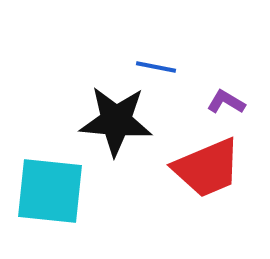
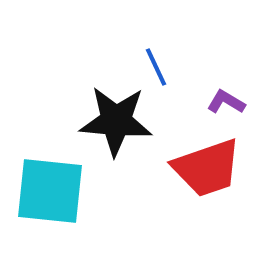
blue line: rotated 54 degrees clockwise
red trapezoid: rotated 4 degrees clockwise
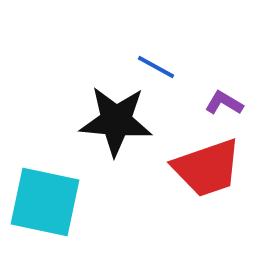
blue line: rotated 36 degrees counterclockwise
purple L-shape: moved 2 px left, 1 px down
cyan square: moved 5 px left, 11 px down; rotated 6 degrees clockwise
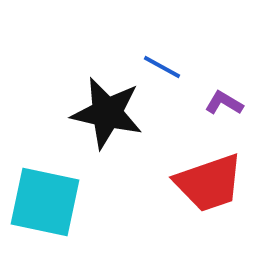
blue line: moved 6 px right
black star: moved 9 px left, 8 px up; rotated 8 degrees clockwise
red trapezoid: moved 2 px right, 15 px down
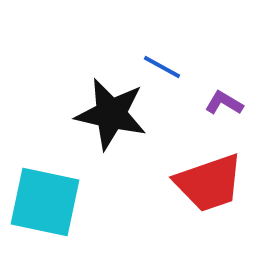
black star: moved 4 px right, 1 px down
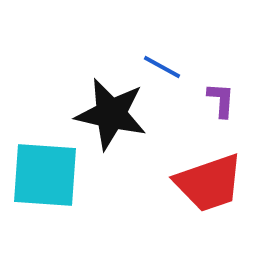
purple L-shape: moved 3 px left, 3 px up; rotated 63 degrees clockwise
cyan square: moved 27 px up; rotated 8 degrees counterclockwise
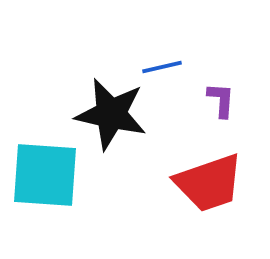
blue line: rotated 42 degrees counterclockwise
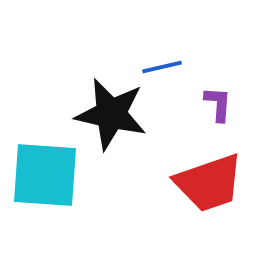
purple L-shape: moved 3 px left, 4 px down
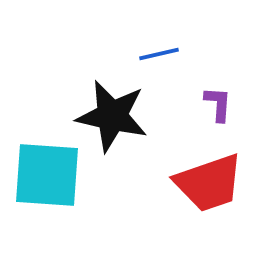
blue line: moved 3 px left, 13 px up
black star: moved 1 px right, 2 px down
cyan square: moved 2 px right
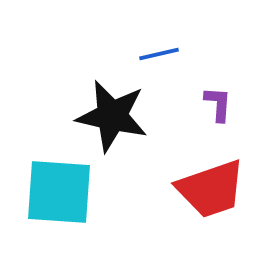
cyan square: moved 12 px right, 17 px down
red trapezoid: moved 2 px right, 6 px down
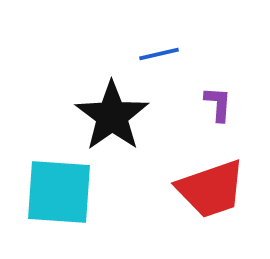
black star: rotated 24 degrees clockwise
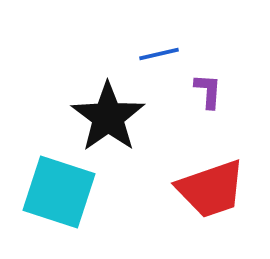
purple L-shape: moved 10 px left, 13 px up
black star: moved 4 px left, 1 px down
cyan square: rotated 14 degrees clockwise
